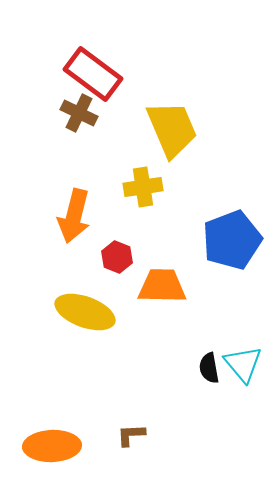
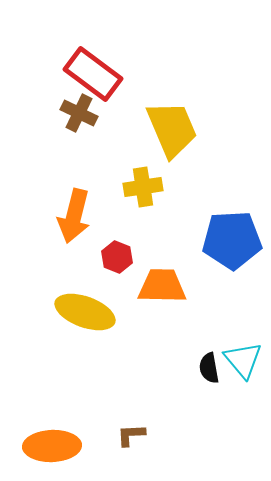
blue pentagon: rotated 18 degrees clockwise
cyan triangle: moved 4 px up
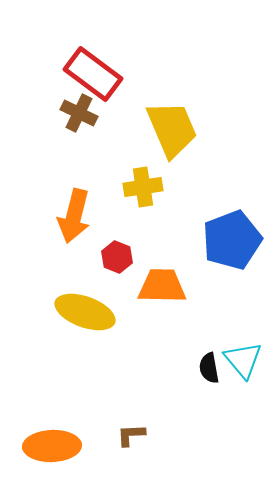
blue pentagon: rotated 18 degrees counterclockwise
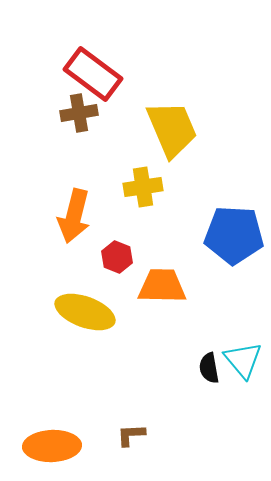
brown cross: rotated 36 degrees counterclockwise
blue pentagon: moved 2 px right, 5 px up; rotated 24 degrees clockwise
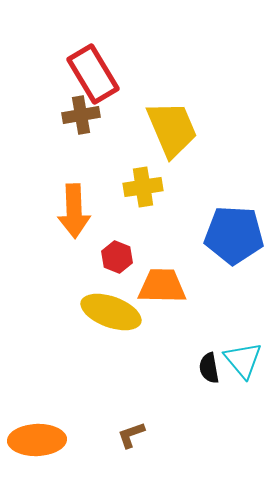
red rectangle: rotated 22 degrees clockwise
brown cross: moved 2 px right, 2 px down
orange arrow: moved 5 px up; rotated 16 degrees counterclockwise
yellow ellipse: moved 26 px right
brown L-shape: rotated 16 degrees counterclockwise
orange ellipse: moved 15 px left, 6 px up
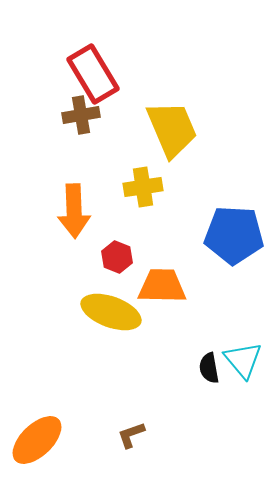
orange ellipse: rotated 42 degrees counterclockwise
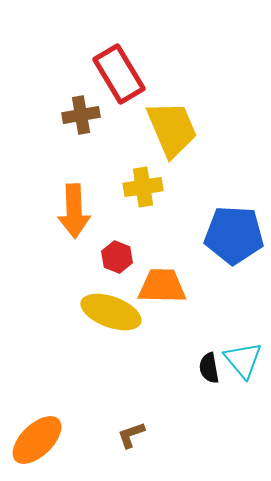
red rectangle: moved 26 px right
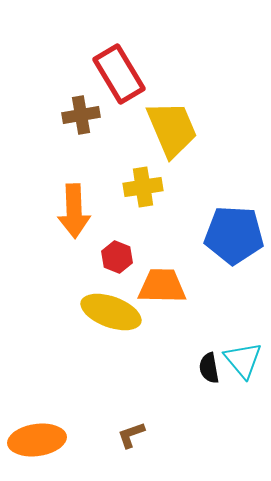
orange ellipse: rotated 36 degrees clockwise
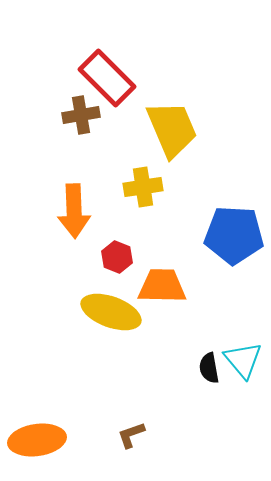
red rectangle: moved 12 px left, 4 px down; rotated 14 degrees counterclockwise
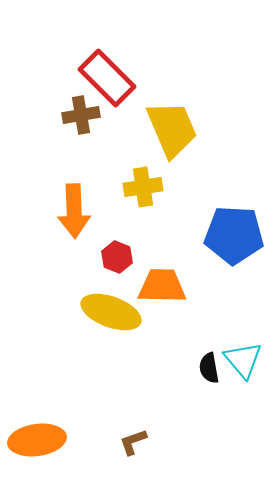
brown L-shape: moved 2 px right, 7 px down
